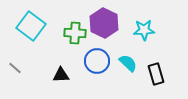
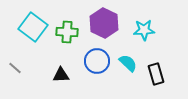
cyan square: moved 2 px right, 1 px down
green cross: moved 8 px left, 1 px up
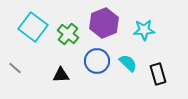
purple hexagon: rotated 12 degrees clockwise
green cross: moved 1 px right, 2 px down; rotated 35 degrees clockwise
black rectangle: moved 2 px right
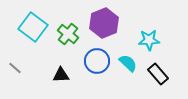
cyan star: moved 5 px right, 10 px down
black rectangle: rotated 25 degrees counterclockwise
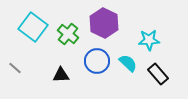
purple hexagon: rotated 12 degrees counterclockwise
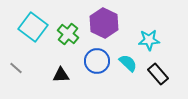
gray line: moved 1 px right
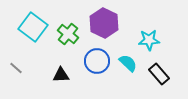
black rectangle: moved 1 px right
